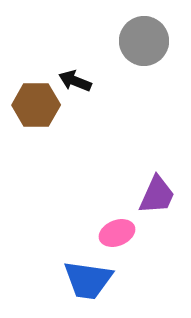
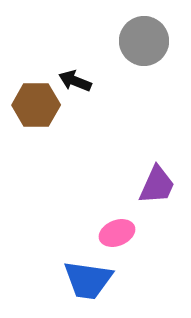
purple trapezoid: moved 10 px up
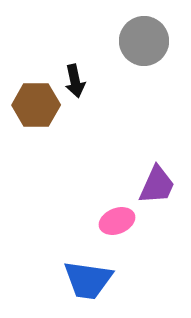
black arrow: rotated 124 degrees counterclockwise
pink ellipse: moved 12 px up
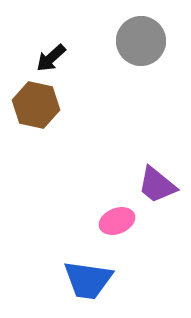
gray circle: moved 3 px left
black arrow: moved 24 px left, 23 px up; rotated 60 degrees clockwise
brown hexagon: rotated 12 degrees clockwise
purple trapezoid: rotated 105 degrees clockwise
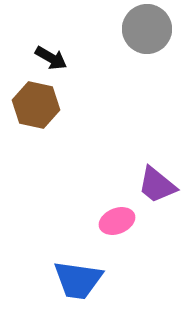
gray circle: moved 6 px right, 12 px up
black arrow: rotated 108 degrees counterclockwise
blue trapezoid: moved 10 px left
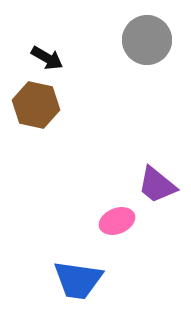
gray circle: moved 11 px down
black arrow: moved 4 px left
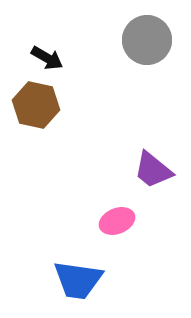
purple trapezoid: moved 4 px left, 15 px up
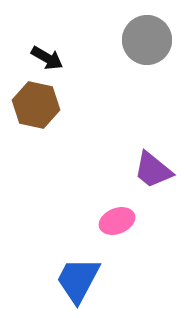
blue trapezoid: rotated 110 degrees clockwise
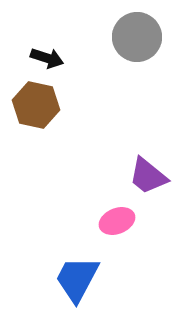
gray circle: moved 10 px left, 3 px up
black arrow: rotated 12 degrees counterclockwise
purple trapezoid: moved 5 px left, 6 px down
blue trapezoid: moved 1 px left, 1 px up
